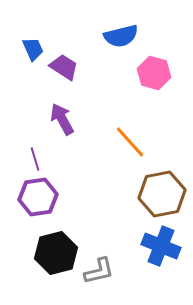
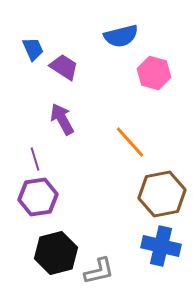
blue cross: rotated 9 degrees counterclockwise
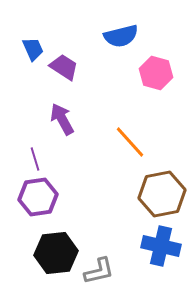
pink hexagon: moved 2 px right
black hexagon: rotated 9 degrees clockwise
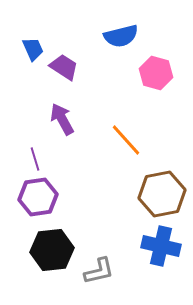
orange line: moved 4 px left, 2 px up
black hexagon: moved 4 px left, 3 px up
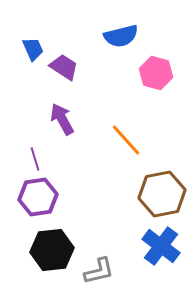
blue cross: rotated 24 degrees clockwise
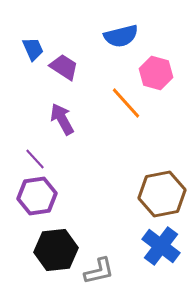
orange line: moved 37 px up
purple line: rotated 25 degrees counterclockwise
purple hexagon: moved 1 px left, 1 px up
black hexagon: moved 4 px right
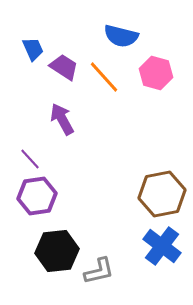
blue semicircle: rotated 28 degrees clockwise
orange line: moved 22 px left, 26 px up
purple line: moved 5 px left
blue cross: moved 1 px right
black hexagon: moved 1 px right, 1 px down
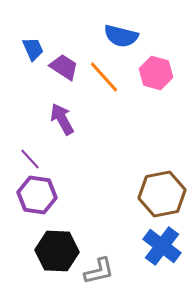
purple hexagon: moved 1 px up; rotated 18 degrees clockwise
black hexagon: rotated 9 degrees clockwise
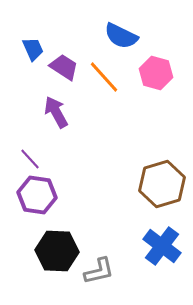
blue semicircle: rotated 12 degrees clockwise
purple arrow: moved 6 px left, 7 px up
brown hexagon: moved 10 px up; rotated 6 degrees counterclockwise
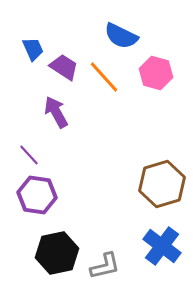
purple line: moved 1 px left, 4 px up
black hexagon: moved 2 px down; rotated 15 degrees counterclockwise
gray L-shape: moved 6 px right, 5 px up
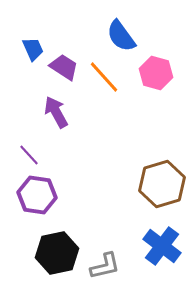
blue semicircle: rotated 28 degrees clockwise
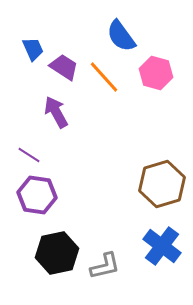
purple line: rotated 15 degrees counterclockwise
